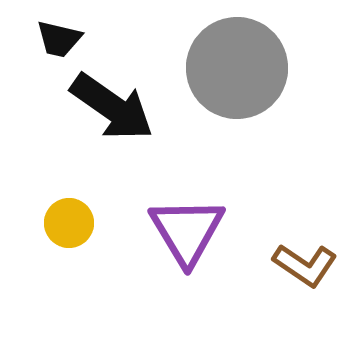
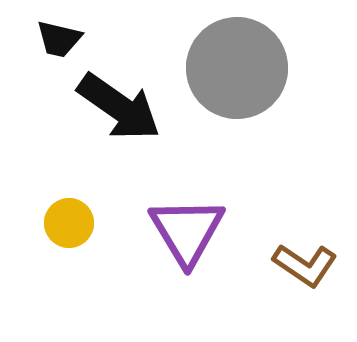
black arrow: moved 7 px right
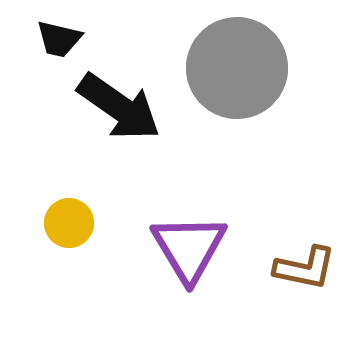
purple triangle: moved 2 px right, 17 px down
brown L-shape: moved 3 px down; rotated 22 degrees counterclockwise
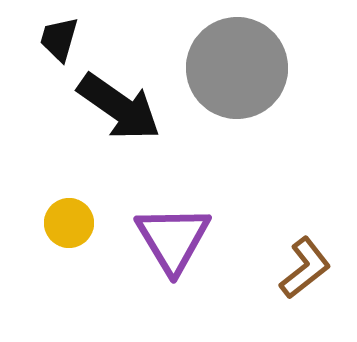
black trapezoid: rotated 93 degrees clockwise
purple triangle: moved 16 px left, 9 px up
brown L-shape: rotated 50 degrees counterclockwise
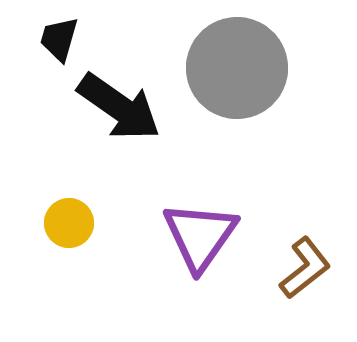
purple triangle: moved 27 px right, 3 px up; rotated 6 degrees clockwise
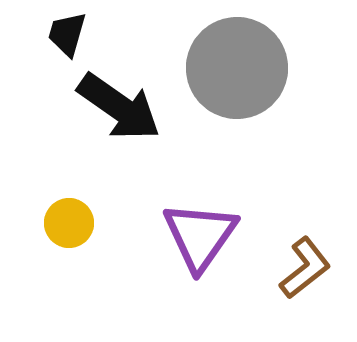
black trapezoid: moved 8 px right, 5 px up
